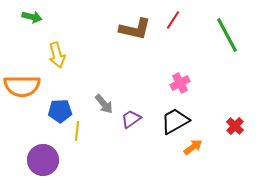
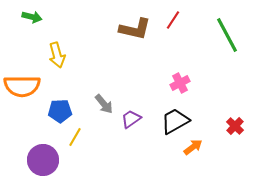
yellow line: moved 2 px left, 6 px down; rotated 24 degrees clockwise
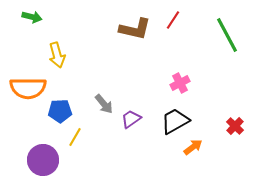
orange semicircle: moved 6 px right, 2 px down
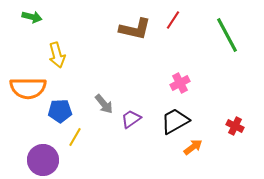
red cross: rotated 18 degrees counterclockwise
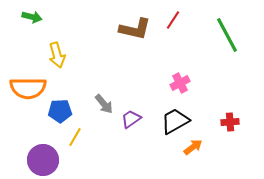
red cross: moved 5 px left, 4 px up; rotated 30 degrees counterclockwise
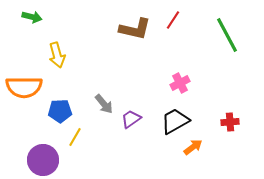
orange semicircle: moved 4 px left, 1 px up
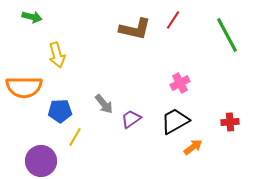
purple circle: moved 2 px left, 1 px down
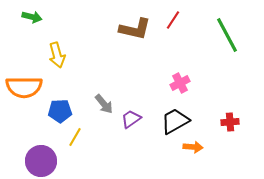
orange arrow: rotated 42 degrees clockwise
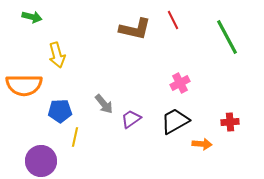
red line: rotated 60 degrees counterclockwise
green line: moved 2 px down
orange semicircle: moved 2 px up
yellow line: rotated 18 degrees counterclockwise
orange arrow: moved 9 px right, 3 px up
